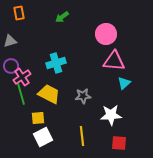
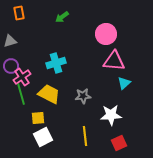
yellow line: moved 3 px right
red square: rotated 28 degrees counterclockwise
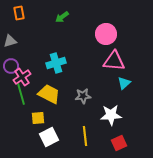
white square: moved 6 px right
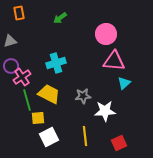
green arrow: moved 2 px left, 1 px down
green line: moved 6 px right, 6 px down
white star: moved 6 px left, 4 px up
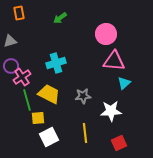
white star: moved 6 px right
yellow line: moved 3 px up
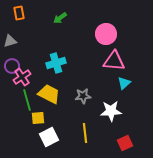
purple circle: moved 1 px right
red square: moved 6 px right
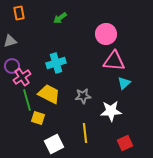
yellow square: rotated 24 degrees clockwise
white square: moved 5 px right, 7 px down
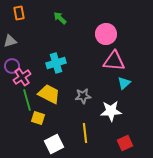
green arrow: rotated 80 degrees clockwise
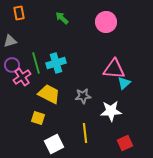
green arrow: moved 2 px right
pink circle: moved 12 px up
pink triangle: moved 8 px down
purple circle: moved 1 px up
green line: moved 9 px right, 37 px up
